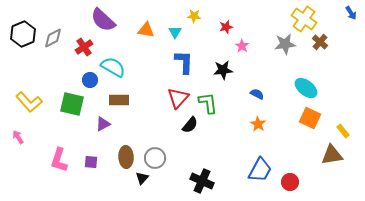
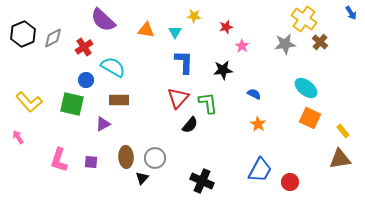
blue circle: moved 4 px left
blue semicircle: moved 3 px left
brown triangle: moved 8 px right, 4 px down
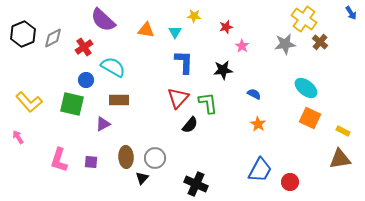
yellow rectangle: rotated 24 degrees counterclockwise
black cross: moved 6 px left, 3 px down
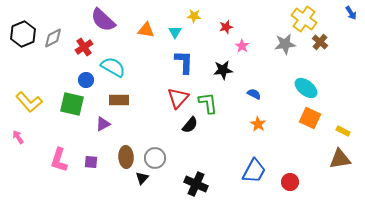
blue trapezoid: moved 6 px left, 1 px down
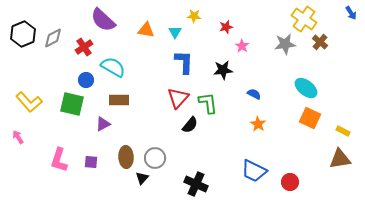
blue trapezoid: rotated 88 degrees clockwise
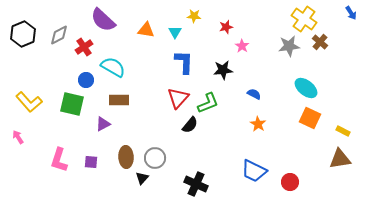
gray diamond: moved 6 px right, 3 px up
gray star: moved 4 px right, 2 px down
green L-shape: rotated 75 degrees clockwise
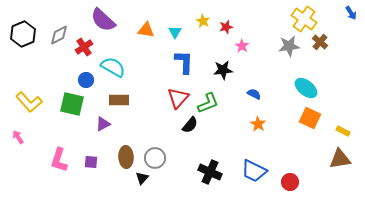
yellow star: moved 9 px right, 5 px down; rotated 24 degrees clockwise
black cross: moved 14 px right, 12 px up
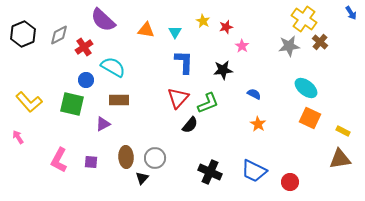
pink L-shape: rotated 10 degrees clockwise
